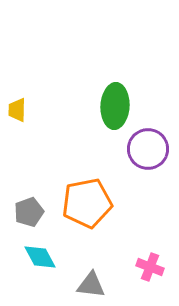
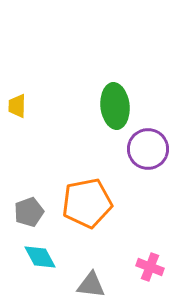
green ellipse: rotated 9 degrees counterclockwise
yellow trapezoid: moved 4 px up
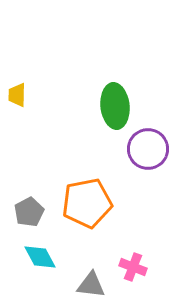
yellow trapezoid: moved 11 px up
gray pentagon: rotated 8 degrees counterclockwise
pink cross: moved 17 px left
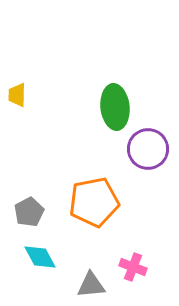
green ellipse: moved 1 px down
orange pentagon: moved 7 px right, 1 px up
gray triangle: rotated 12 degrees counterclockwise
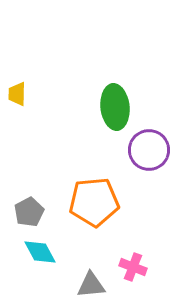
yellow trapezoid: moved 1 px up
purple circle: moved 1 px right, 1 px down
orange pentagon: rotated 6 degrees clockwise
cyan diamond: moved 5 px up
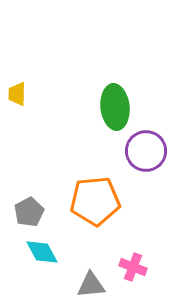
purple circle: moved 3 px left, 1 px down
orange pentagon: moved 1 px right, 1 px up
cyan diamond: moved 2 px right
